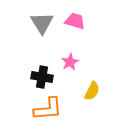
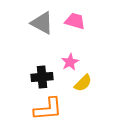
gray triangle: rotated 30 degrees counterclockwise
black cross: rotated 15 degrees counterclockwise
yellow semicircle: moved 9 px left, 8 px up; rotated 18 degrees clockwise
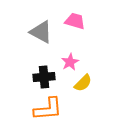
gray triangle: moved 1 px left, 9 px down
black cross: moved 2 px right
